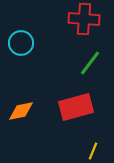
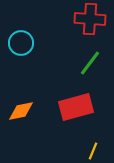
red cross: moved 6 px right
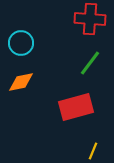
orange diamond: moved 29 px up
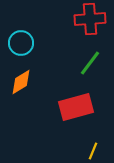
red cross: rotated 8 degrees counterclockwise
orange diamond: rotated 20 degrees counterclockwise
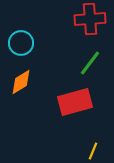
red rectangle: moved 1 px left, 5 px up
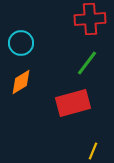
green line: moved 3 px left
red rectangle: moved 2 px left, 1 px down
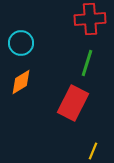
green line: rotated 20 degrees counterclockwise
red rectangle: rotated 48 degrees counterclockwise
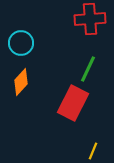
green line: moved 1 px right, 6 px down; rotated 8 degrees clockwise
orange diamond: rotated 16 degrees counterclockwise
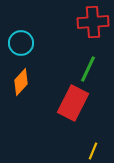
red cross: moved 3 px right, 3 px down
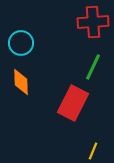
green line: moved 5 px right, 2 px up
orange diamond: rotated 44 degrees counterclockwise
